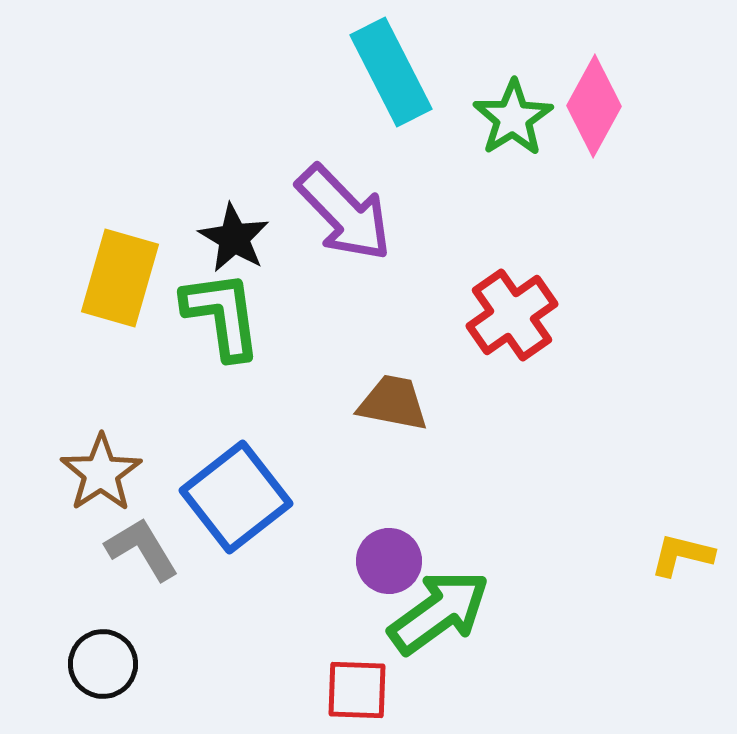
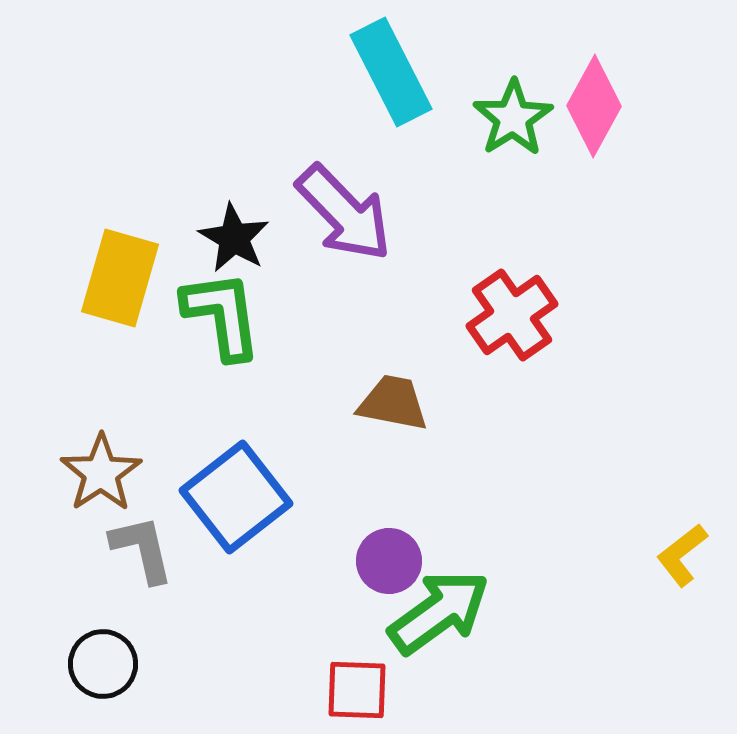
gray L-shape: rotated 18 degrees clockwise
yellow L-shape: rotated 52 degrees counterclockwise
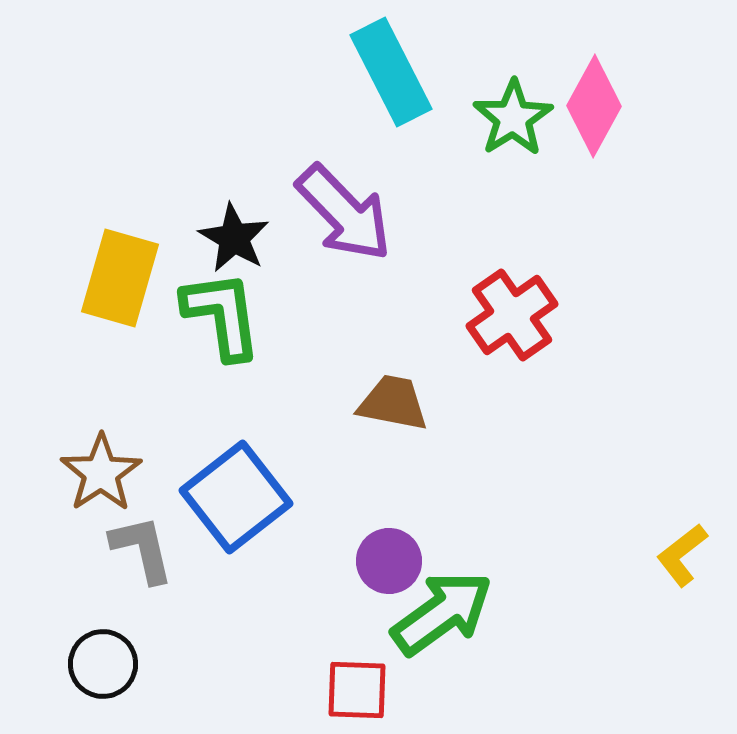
green arrow: moved 3 px right, 1 px down
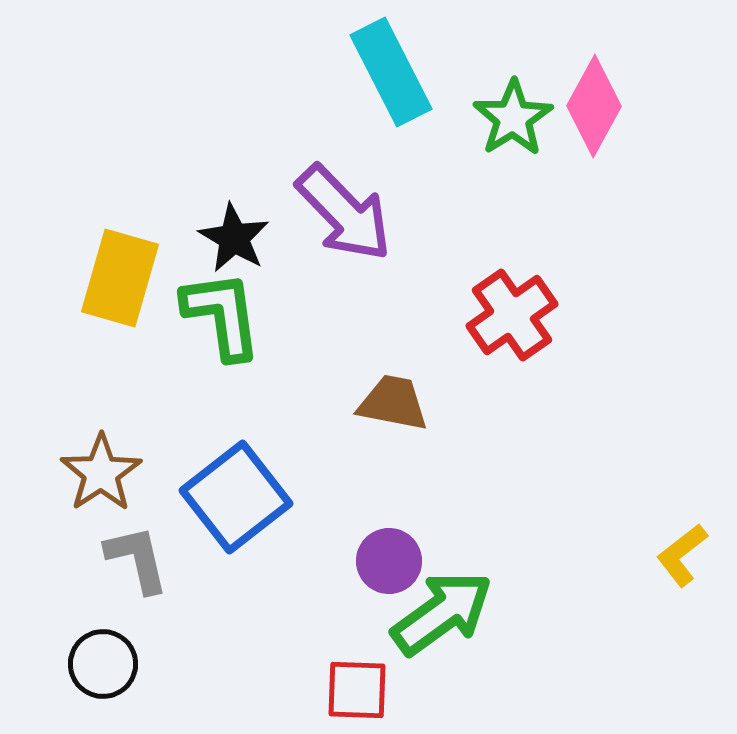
gray L-shape: moved 5 px left, 10 px down
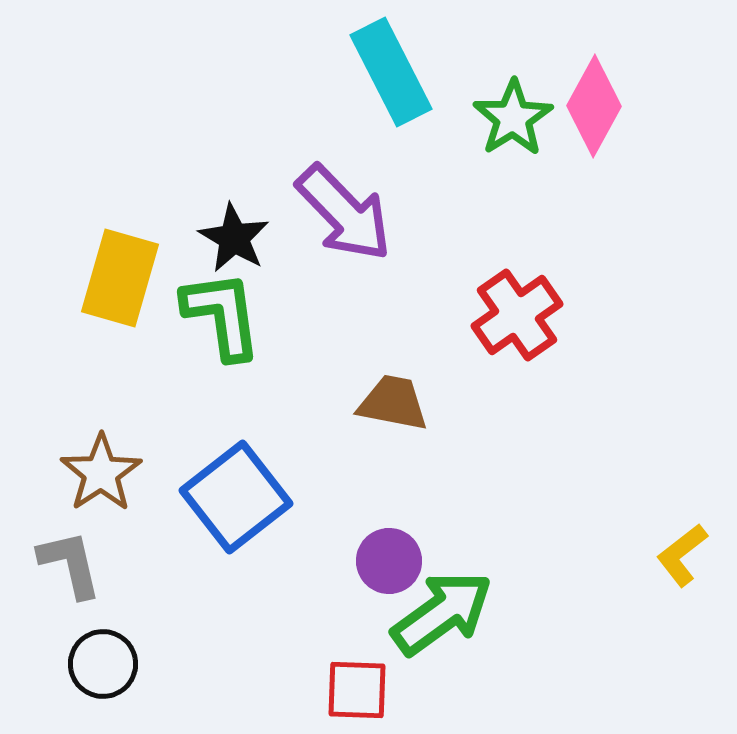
red cross: moved 5 px right
gray L-shape: moved 67 px left, 5 px down
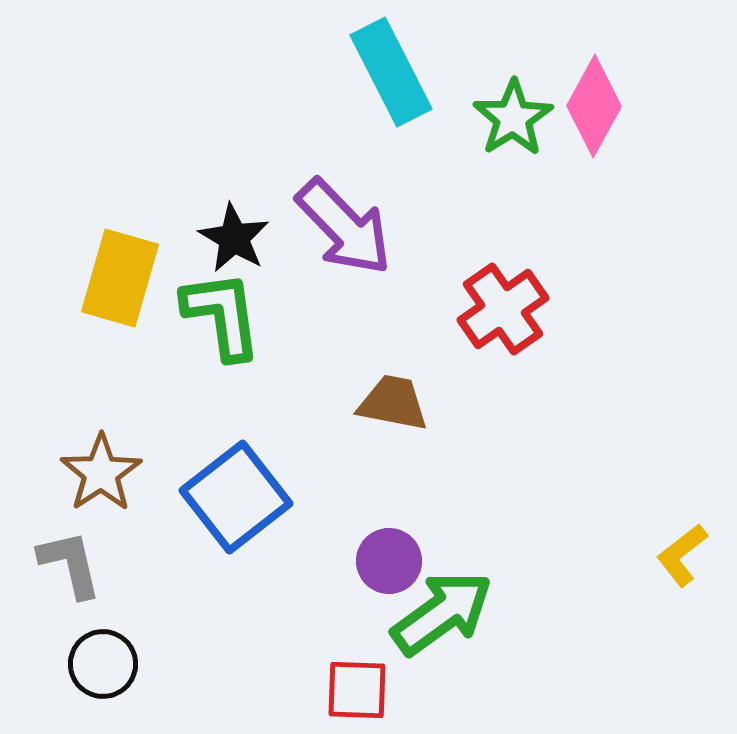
purple arrow: moved 14 px down
red cross: moved 14 px left, 6 px up
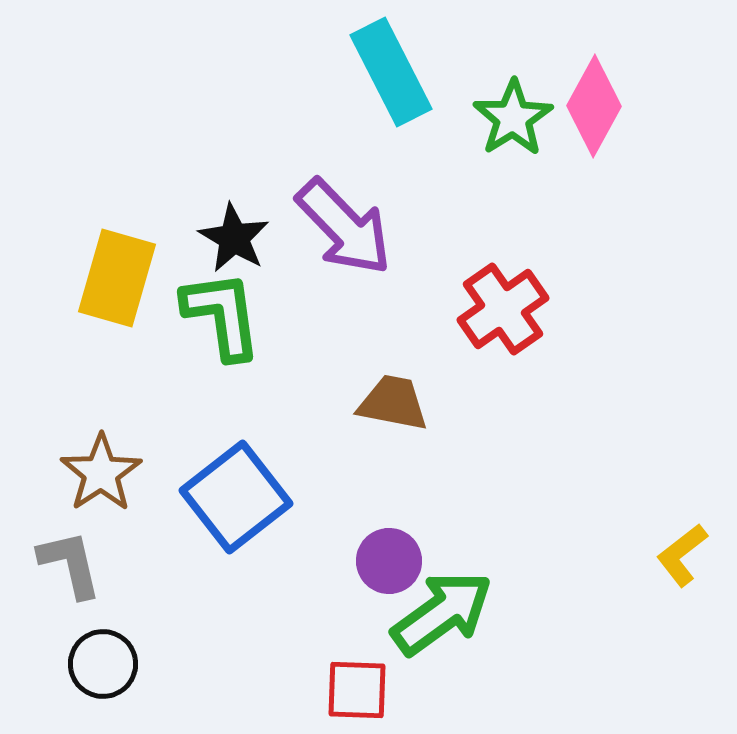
yellow rectangle: moved 3 px left
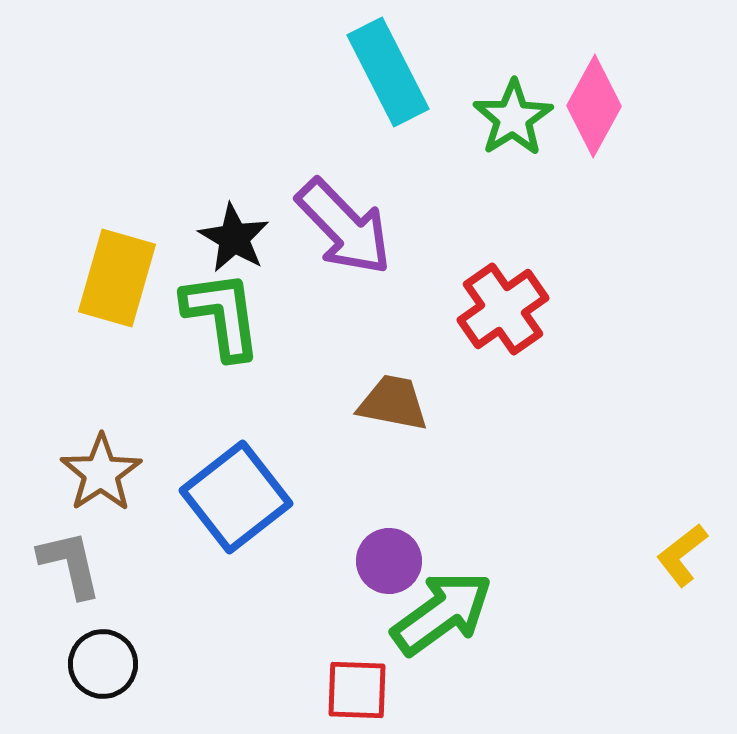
cyan rectangle: moved 3 px left
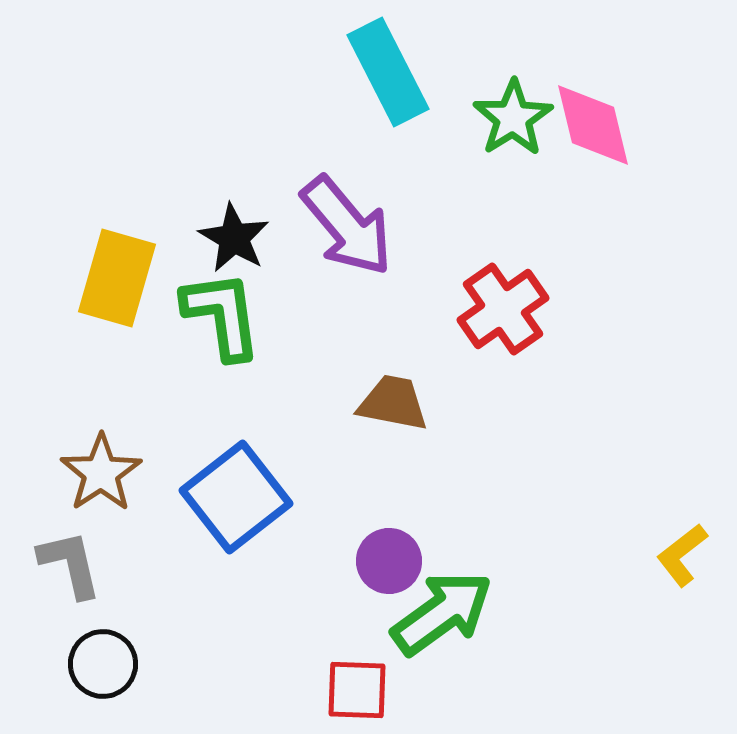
pink diamond: moved 1 px left, 19 px down; rotated 42 degrees counterclockwise
purple arrow: moved 3 px right, 1 px up; rotated 4 degrees clockwise
